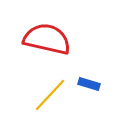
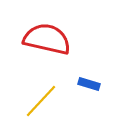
yellow line: moved 9 px left, 6 px down
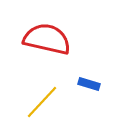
yellow line: moved 1 px right, 1 px down
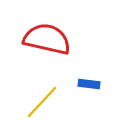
blue rectangle: rotated 10 degrees counterclockwise
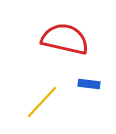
red semicircle: moved 18 px right
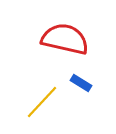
blue rectangle: moved 8 px left, 1 px up; rotated 25 degrees clockwise
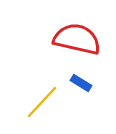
red semicircle: moved 12 px right
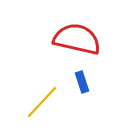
blue rectangle: moved 1 px right, 1 px up; rotated 40 degrees clockwise
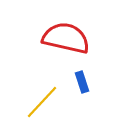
red semicircle: moved 11 px left, 1 px up
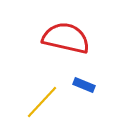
blue rectangle: moved 2 px right, 3 px down; rotated 50 degrees counterclockwise
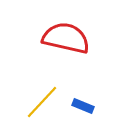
blue rectangle: moved 1 px left, 21 px down
